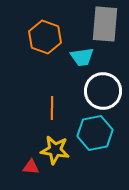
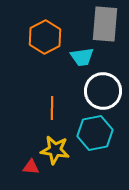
orange hexagon: rotated 12 degrees clockwise
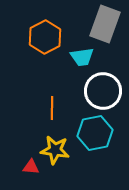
gray rectangle: rotated 15 degrees clockwise
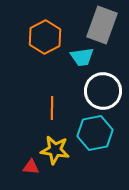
gray rectangle: moved 3 px left, 1 px down
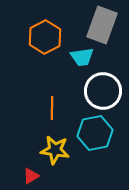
red triangle: moved 9 px down; rotated 36 degrees counterclockwise
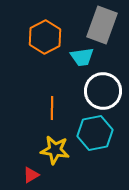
red triangle: moved 1 px up
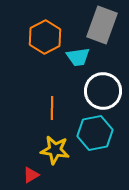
cyan trapezoid: moved 4 px left
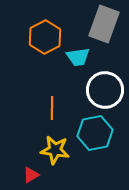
gray rectangle: moved 2 px right, 1 px up
white circle: moved 2 px right, 1 px up
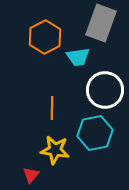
gray rectangle: moved 3 px left, 1 px up
red triangle: rotated 18 degrees counterclockwise
